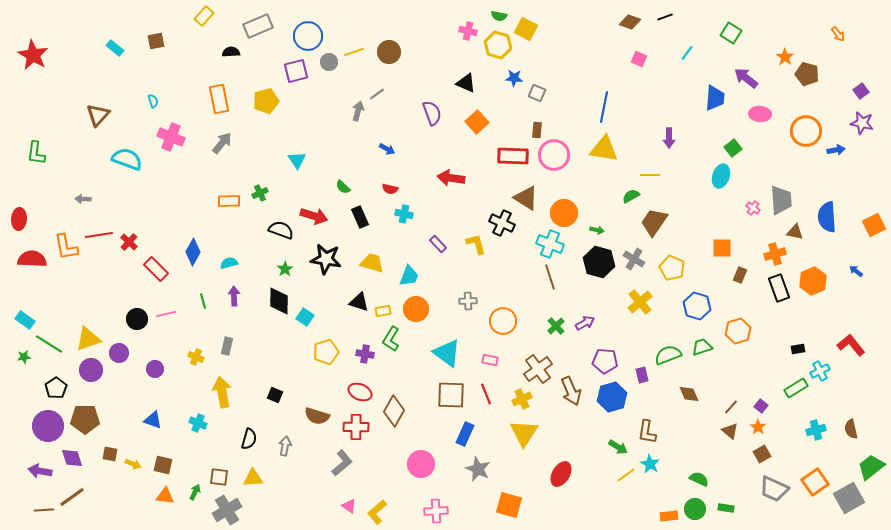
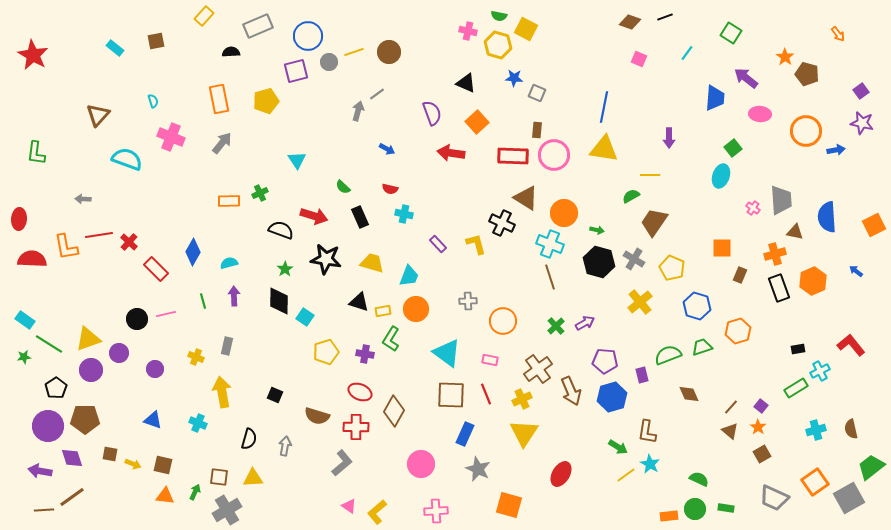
red arrow at (451, 178): moved 25 px up
gray trapezoid at (774, 489): moved 9 px down
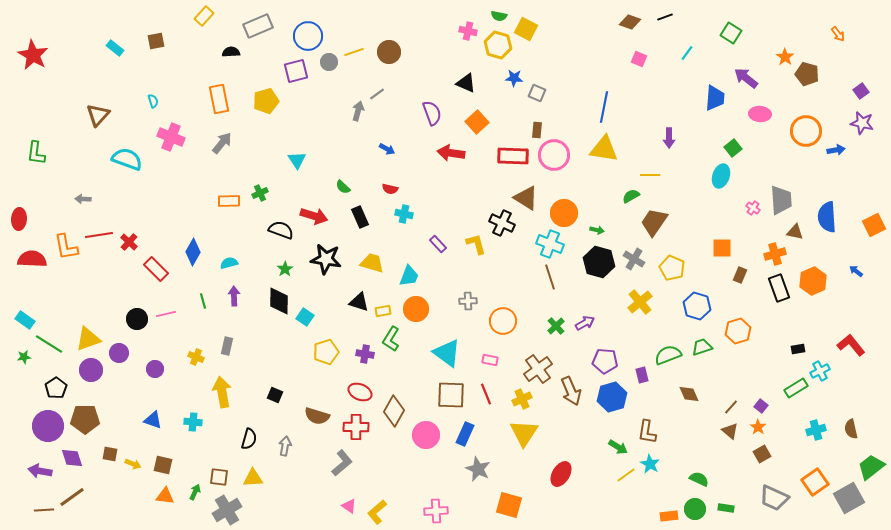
cyan cross at (198, 423): moved 5 px left, 1 px up; rotated 18 degrees counterclockwise
pink circle at (421, 464): moved 5 px right, 29 px up
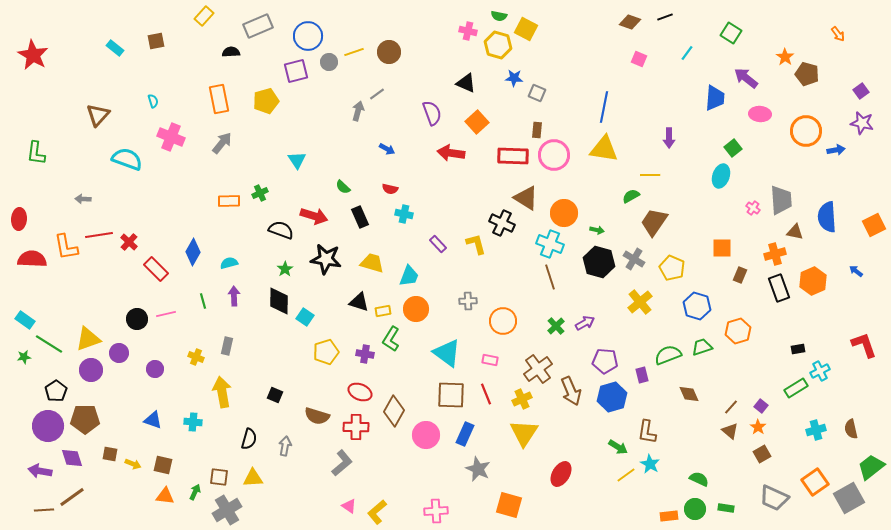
red L-shape at (851, 345): moved 13 px right; rotated 20 degrees clockwise
black pentagon at (56, 388): moved 3 px down
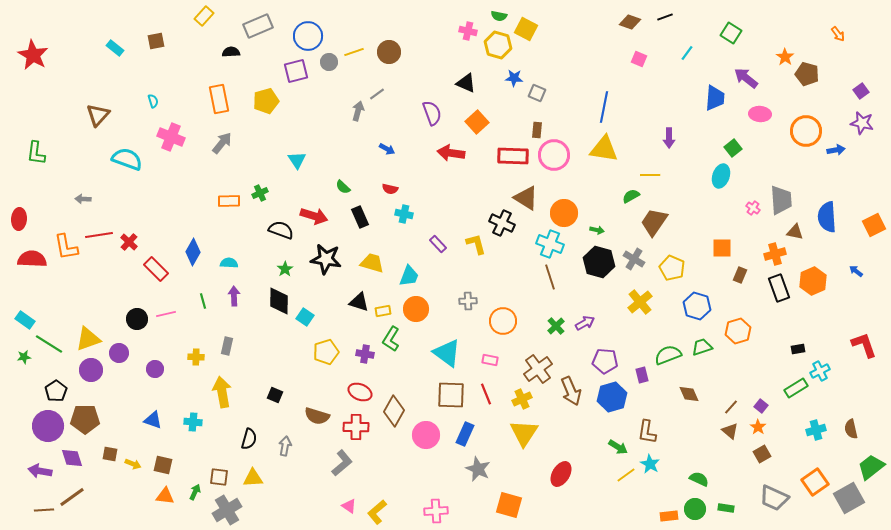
cyan semicircle at (229, 263): rotated 18 degrees clockwise
yellow cross at (196, 357): rotated 21 degrees counterclockwise
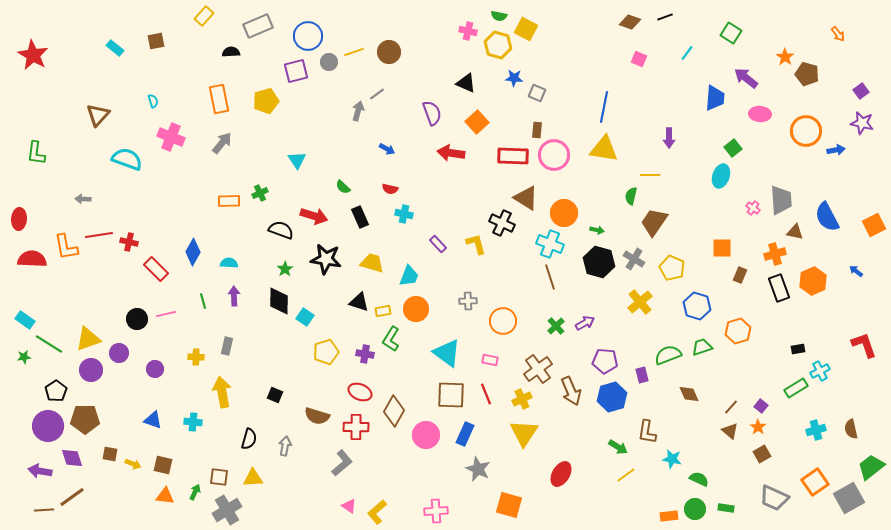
green semicircle at (631, 196): rotated 48 degrees counterclockwise
blue semicircle at (827, 217): rotated 24 degrees counterclockwise
red cross at (129, 242): rotated 30 degrees counterclockwise
cyan star at (650, 464): moved 22 px right, 5 px up; rotated 18 degrees counterclockwise
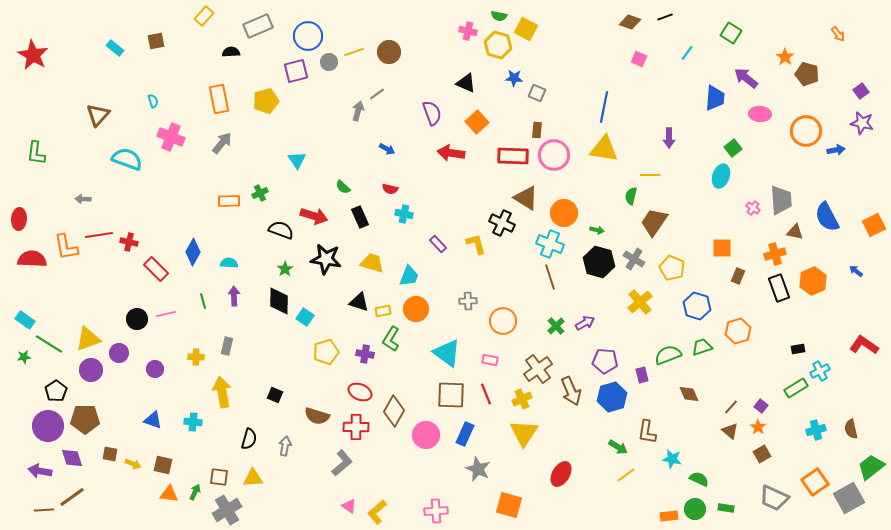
brown rectangle at (740, 275): moved 2 px left, 1 px down
red L-shape at (864, 345): rotated 36 degrees counterclockwise
orange triangle at (165, 496): moved 4 px right, 2 px up
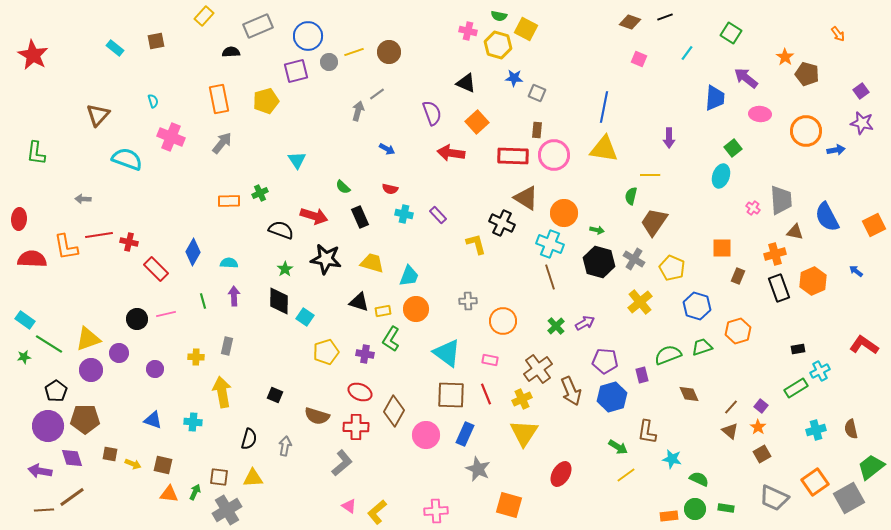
purple rectangle at (438, 244): moved 29 px up
